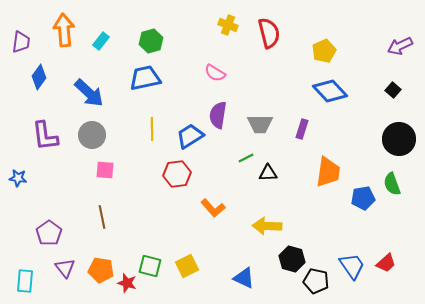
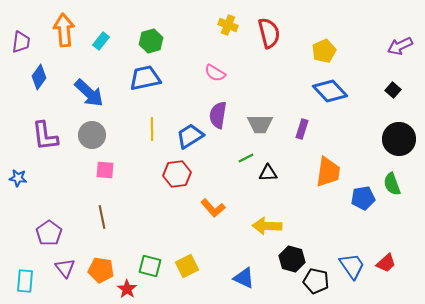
red star at (127, 283): moved 6 px down; rotated 18 degrees clockwise
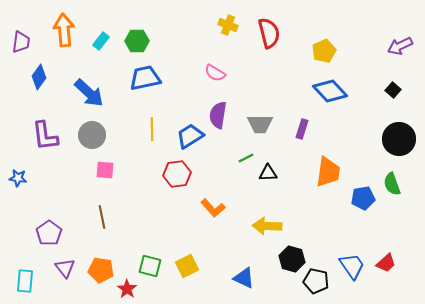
green hexagon at (151, 41): moved 14 px left; rotated 15 degrees clockwise
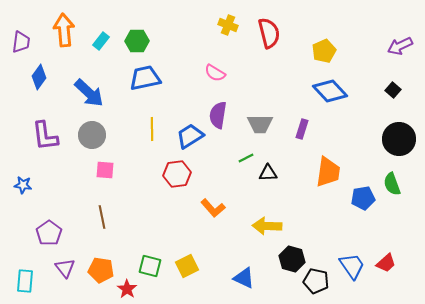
blue star at (18, 178): moved 5 px right, 7 px down
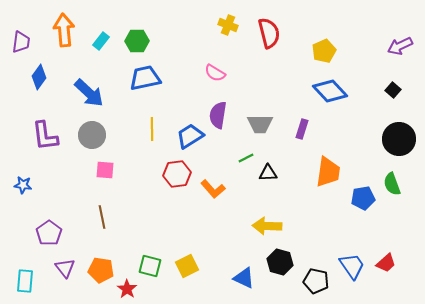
orange L-shape at (213, 208): moved 19 px up
black hexagon at (292, 259): moved 12 px left, 3 px down
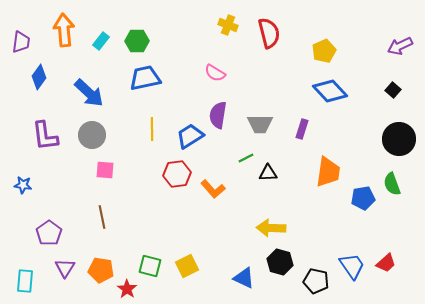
yellow arrow at (267, 226): moved 4 px right, 2 px down
purple triangle at (65, 268): rotated 10 degrees clockwise
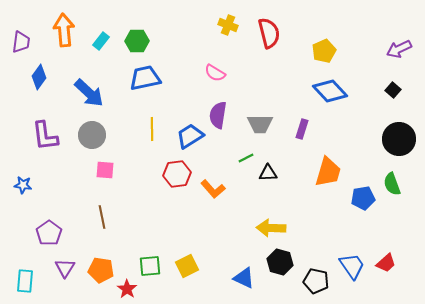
purple arrow at (400, 46): moved 1 px left, 3 px down
orange trapezoid at (328, 172): rotated 8 degrees clockwise
green square at (150, 266): rotated 20 degrees counterclockwise
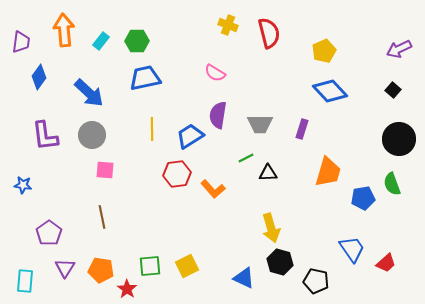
yellow arrow at (271, 228): rotated 108 degrees counterclockwise
blue trapezoid at (352, 266): moved 17 px up
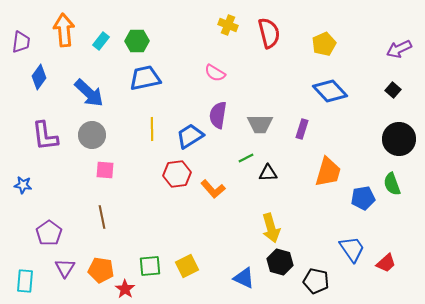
yellow pentagon at (324, 51): moved 7 px up
red star at (127, 289): moved 2 px left
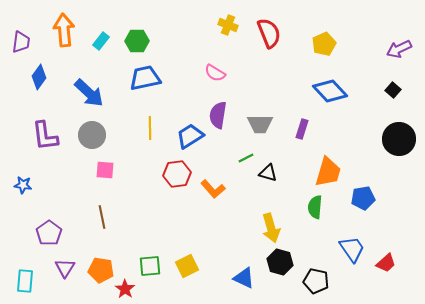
red semicircle at (269, 33): rotated 8 degrees counterclockwise
yellow line at (152, 129): moved 2 px left, 1 px up
black triangle at (268, 173): rotated 18 degrees clockwise
green semicircle at (392, 184): moved 77 px left, 23 px down; rotated 25 degrees clockwise
